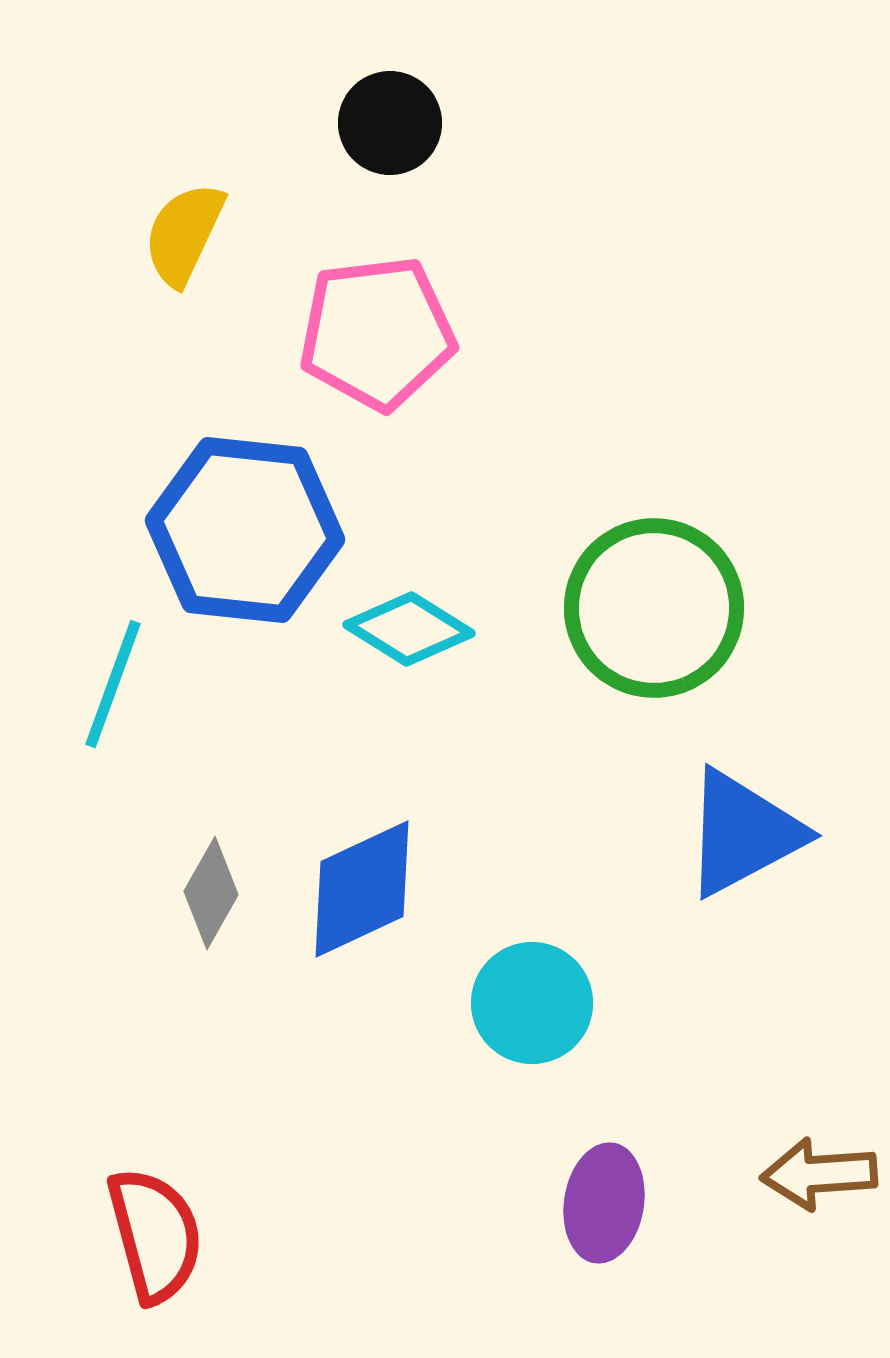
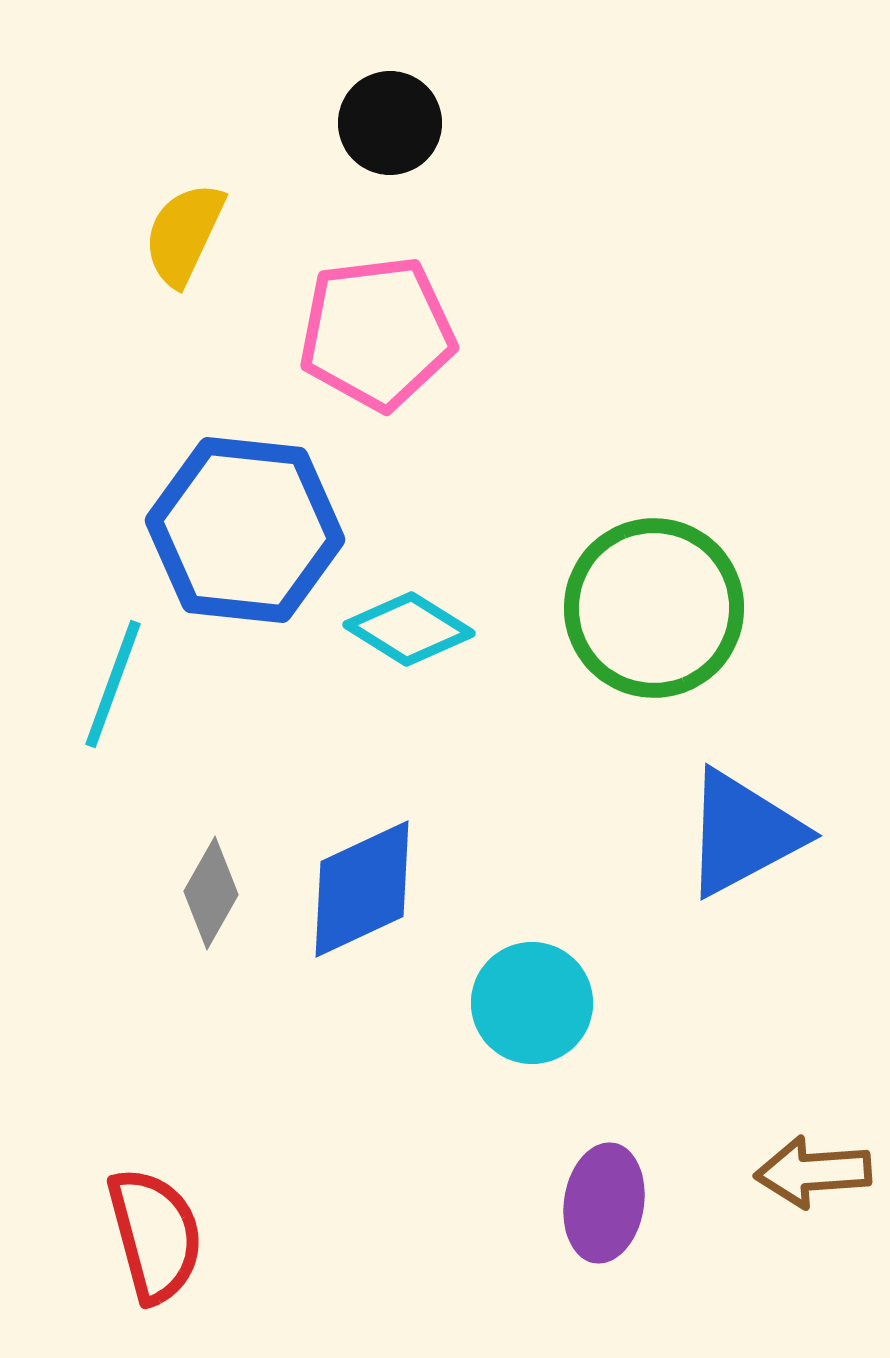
brown arrow: moved 6 px left, 2 px up
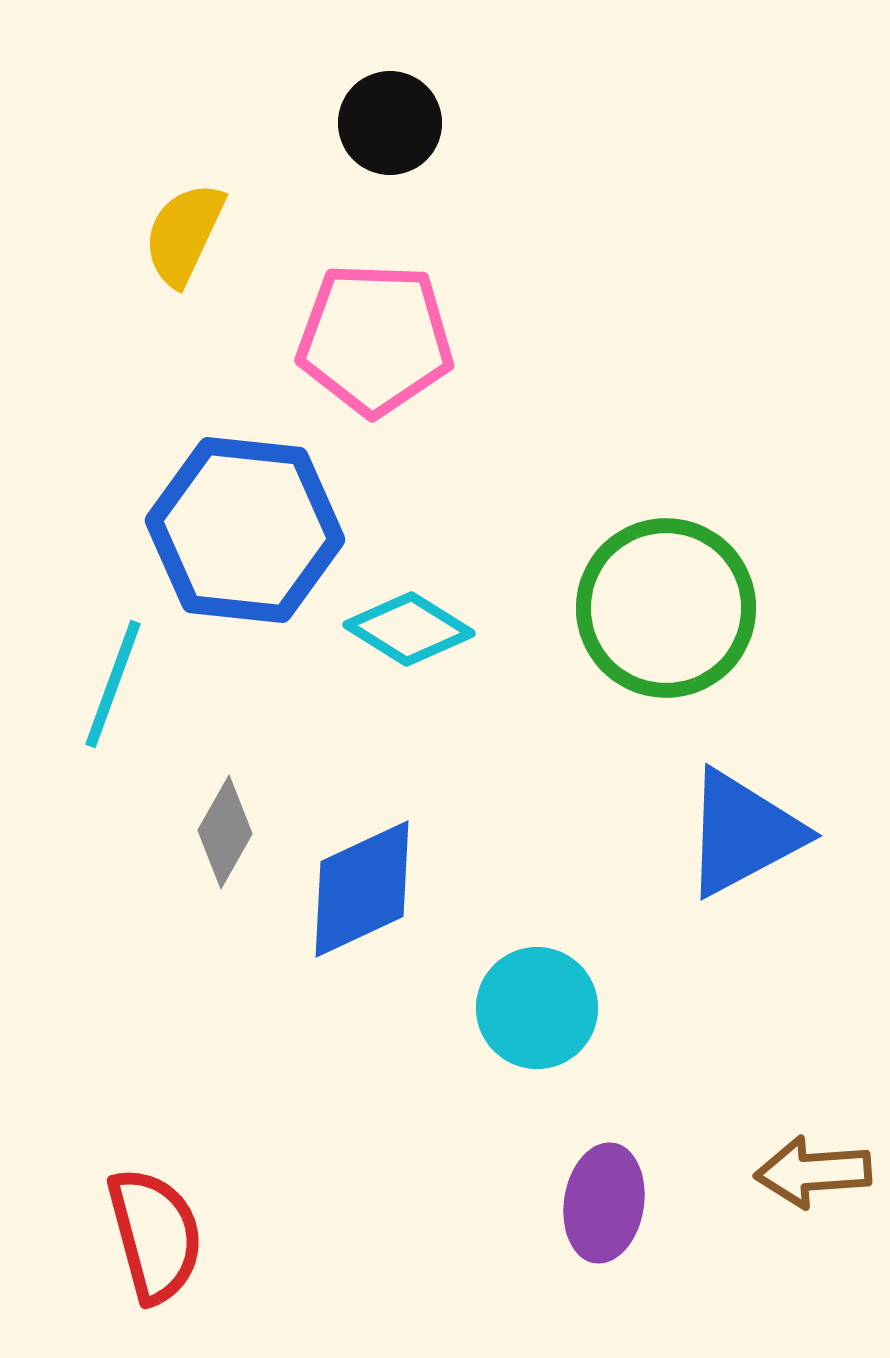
pink pentagon: moved 2 px left, 6 px down; rotated 9 degrees clockwise
green circle: moved 12 px right
gray diamond: moved 14 px right, 61 px up
cyan circle: moved 5 px right, 5 px down
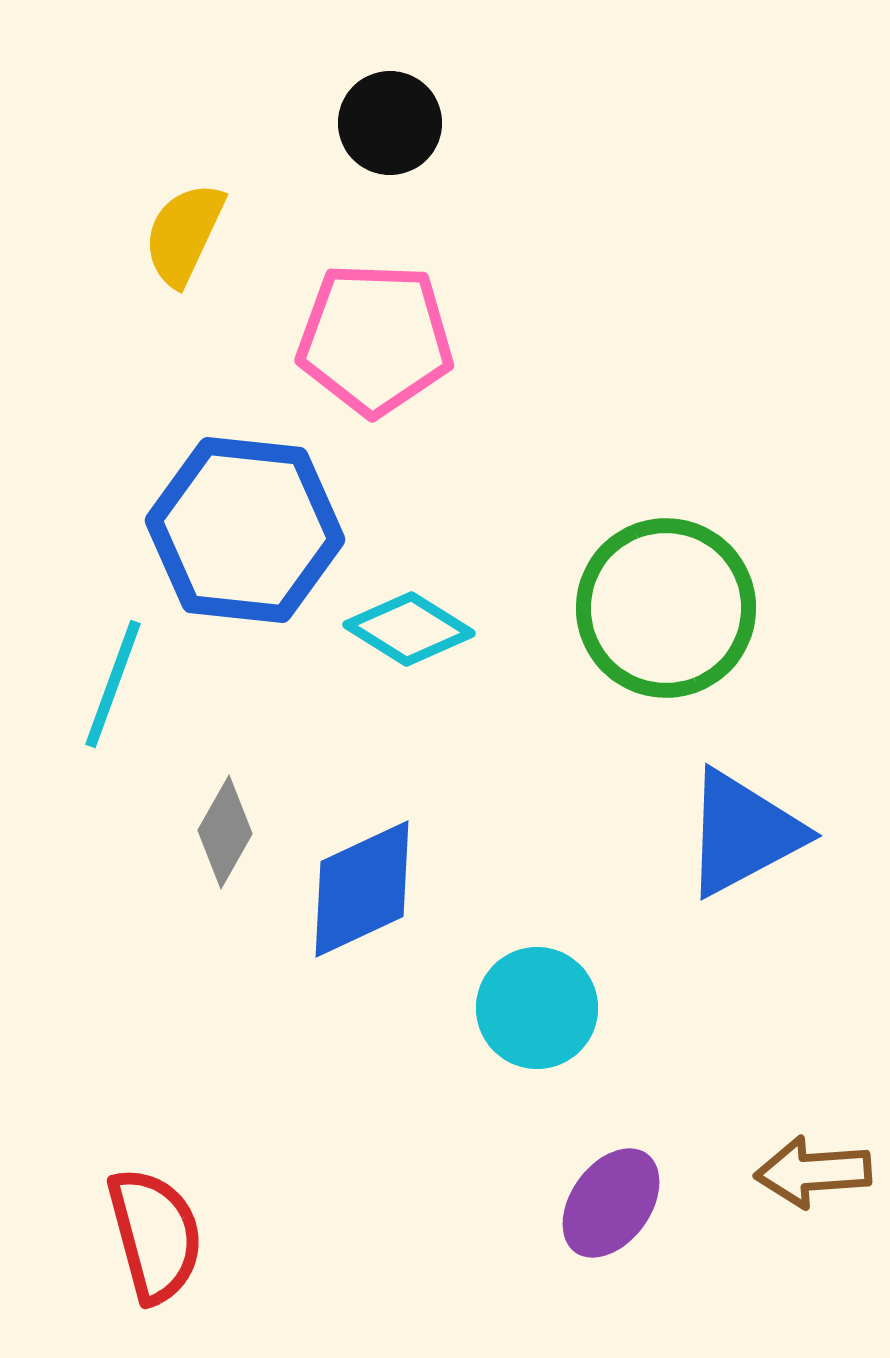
purple ellipse: moved 7 px right; rotated 27 degrees clockwise
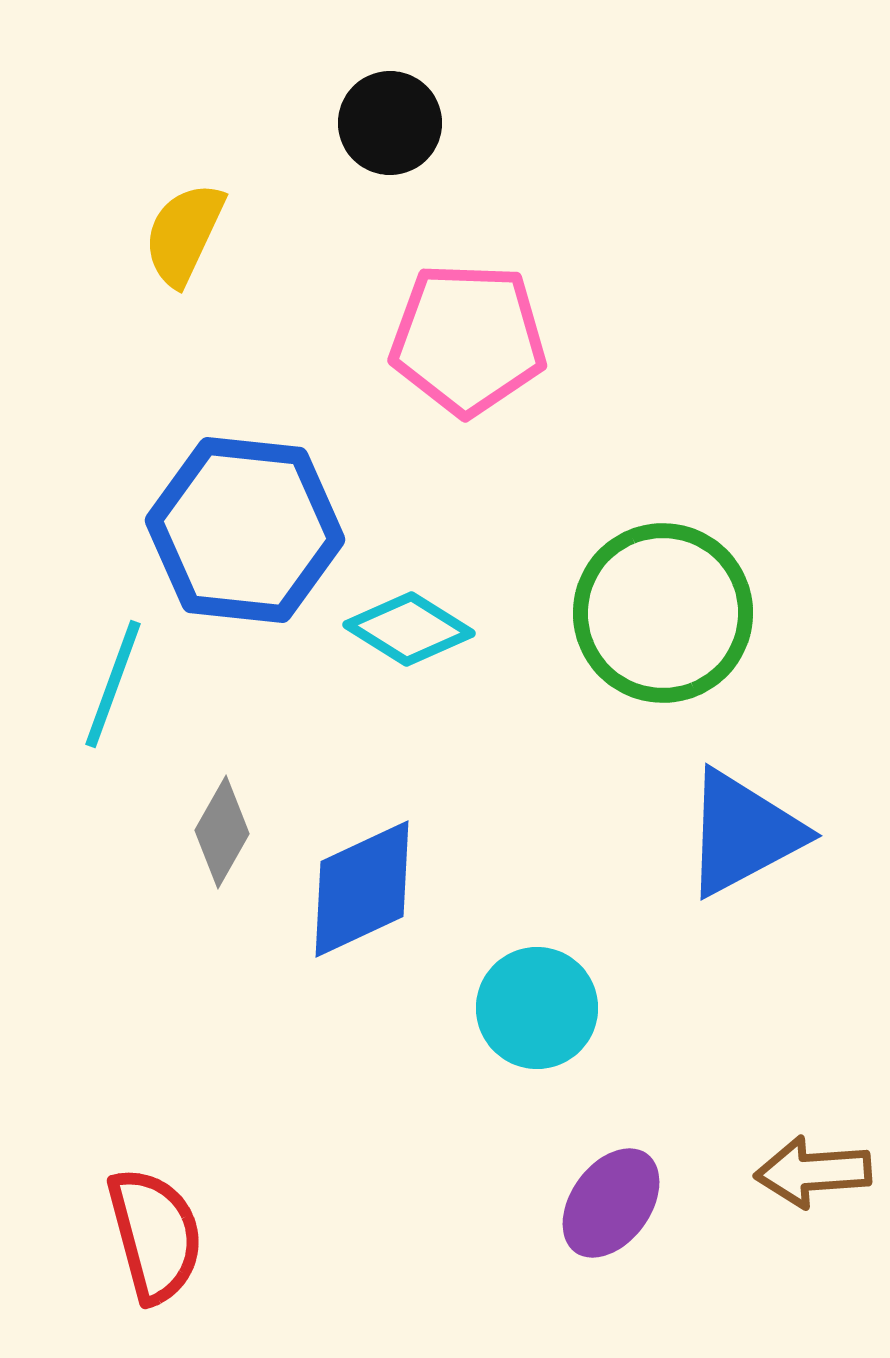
pink pentagon: moved 93 px right
green circle: moved 3 px left, 5 px down
gray diamond: moved 3 px left
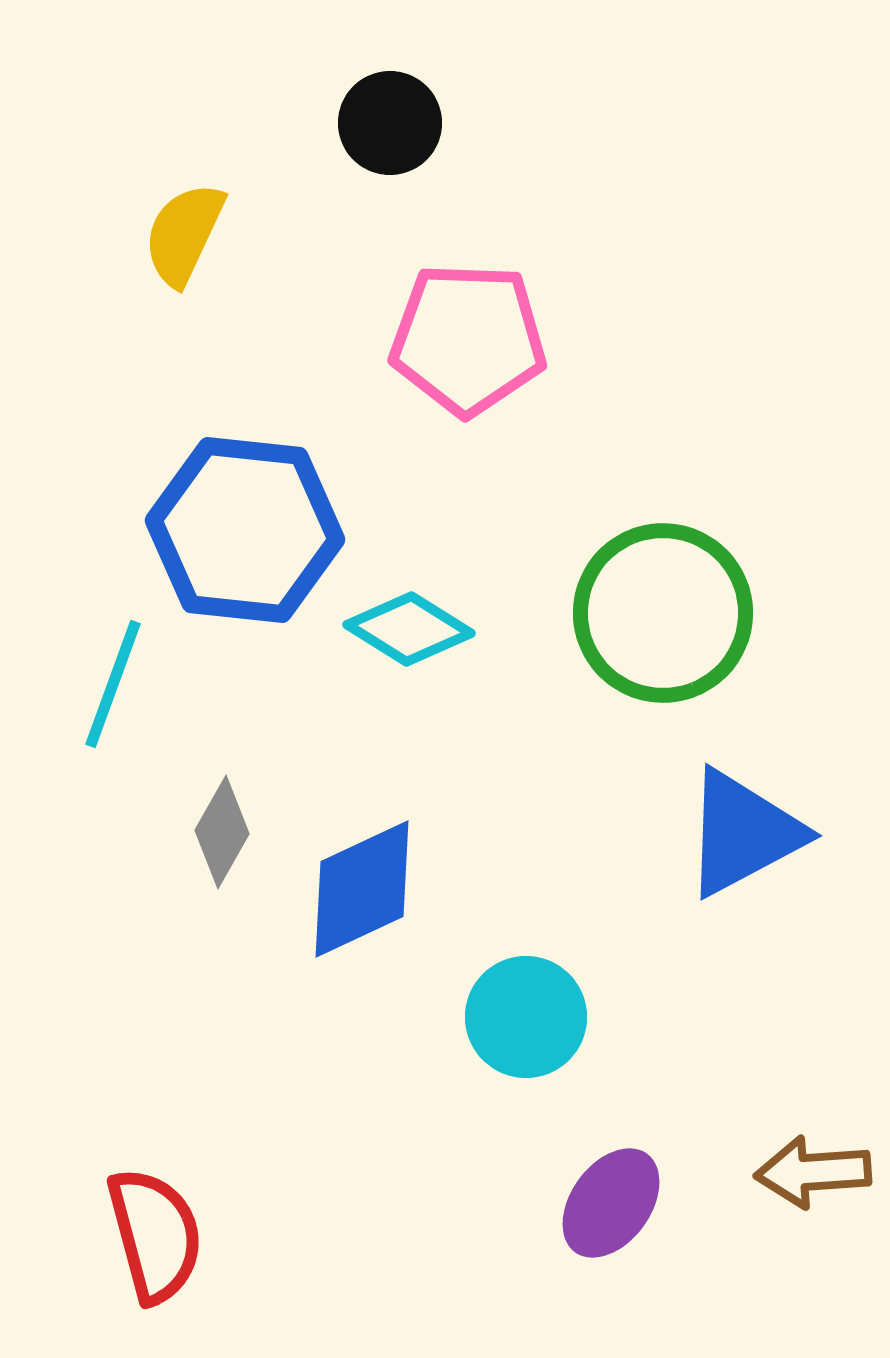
cyan circle: moved 11 px left, 9 px down
